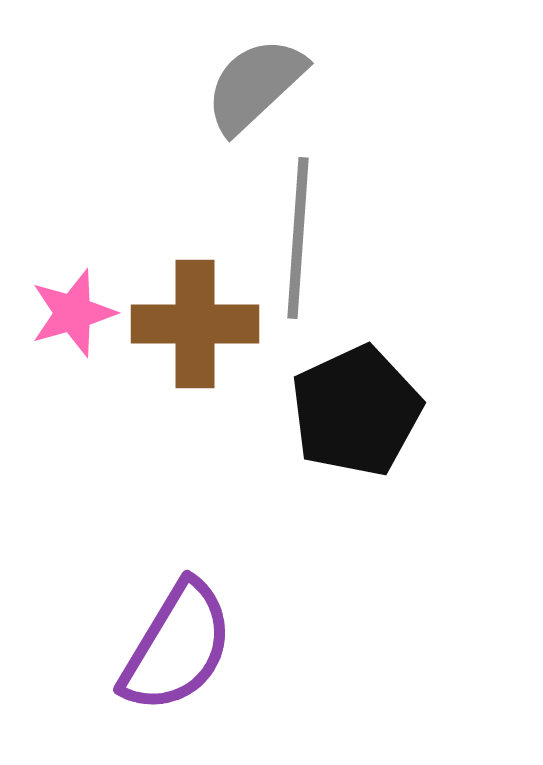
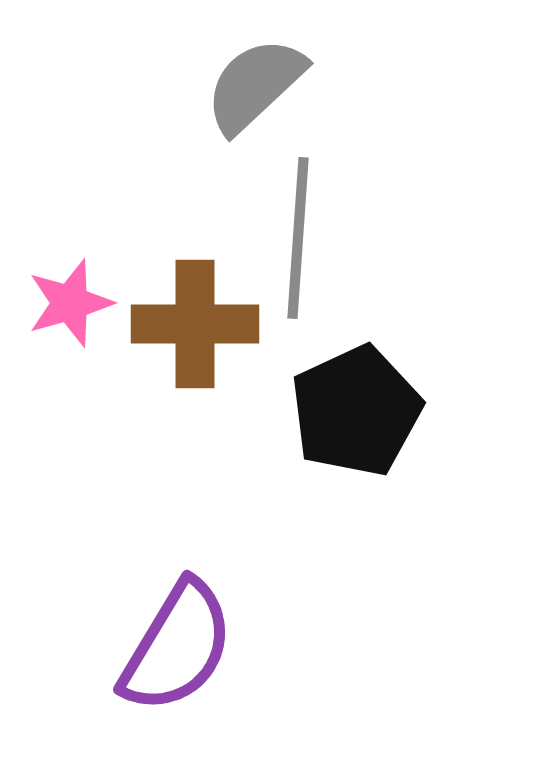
pink star: moved 3 px left, 10 px up
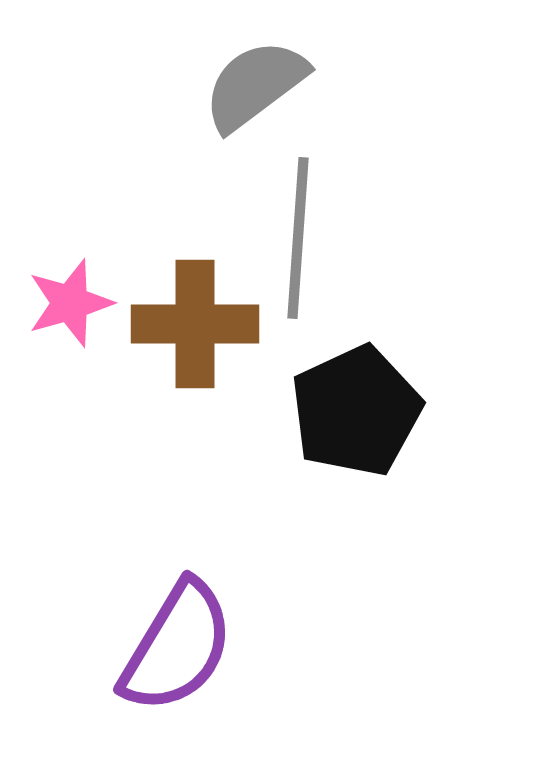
gray semicircle: rotated 6 degrees clockwise
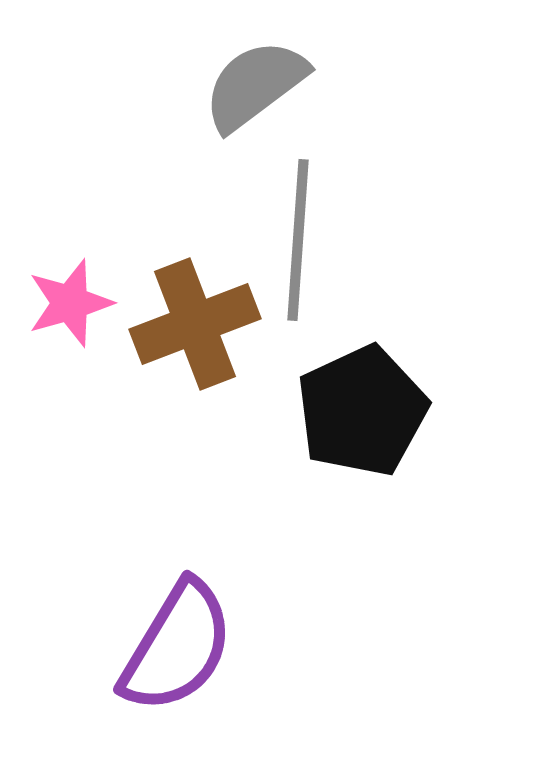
gray line: moved 2 px down
brown cross: rotated 21 degrees counterclockwise
black pentagon: moved 6 px right
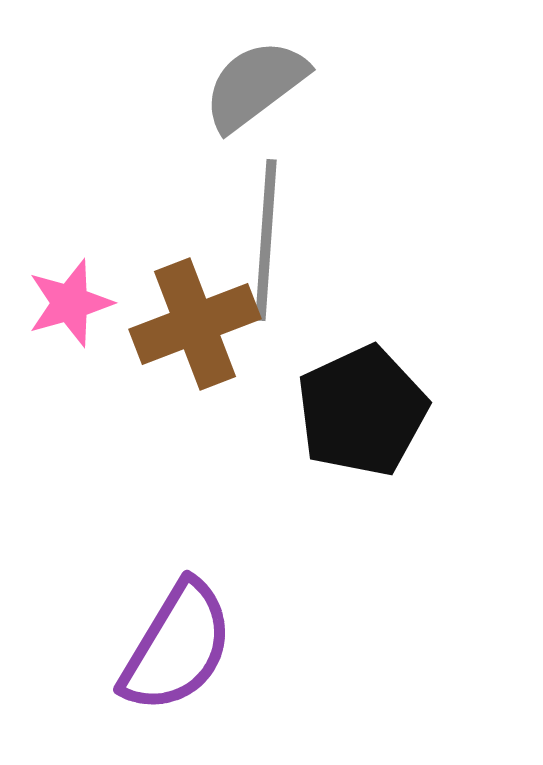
gray line: moved 32 px left
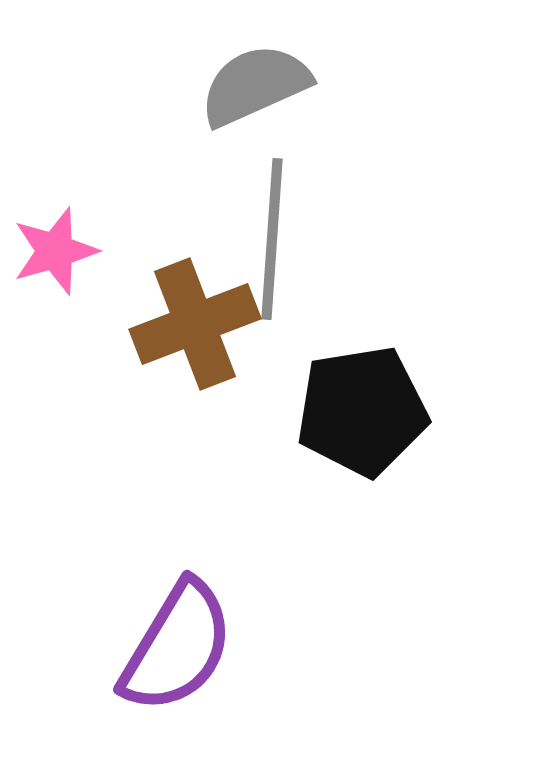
gray semicircle: rotated 13 degrees clockwise
gray line: moved 6 px right, 1 px up
pink star: moved 15 px left, 52 px up
black pentagon: rotated 16 degrees clockwise
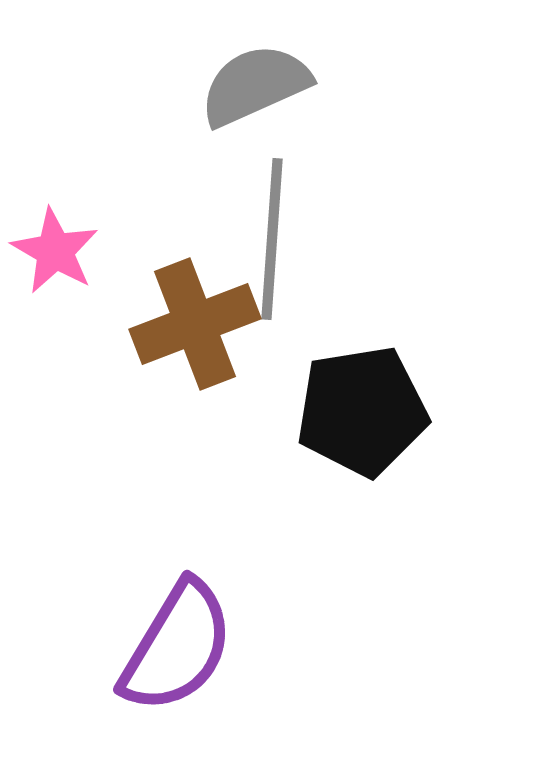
pink star: rotated 26 degrees counterclockwise
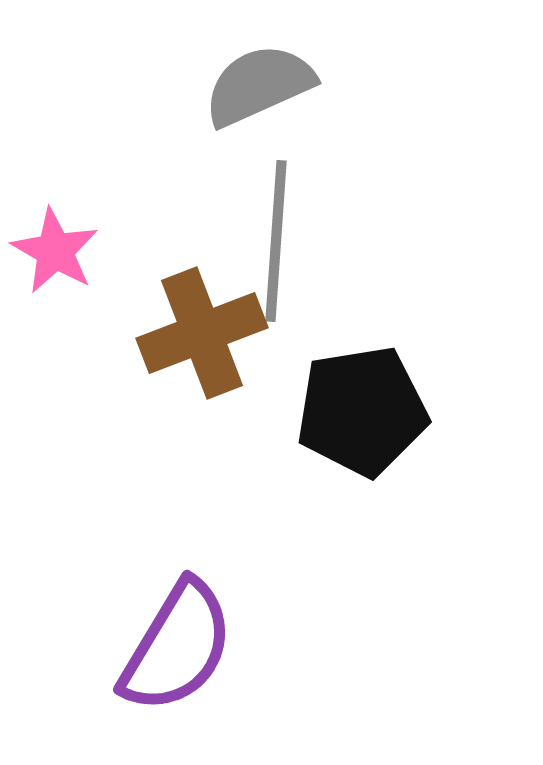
gray semicircle: moved 4 px right
gray line: moved 4 px right, 2 px down
brown cross: moved 7 px right, 9 px down
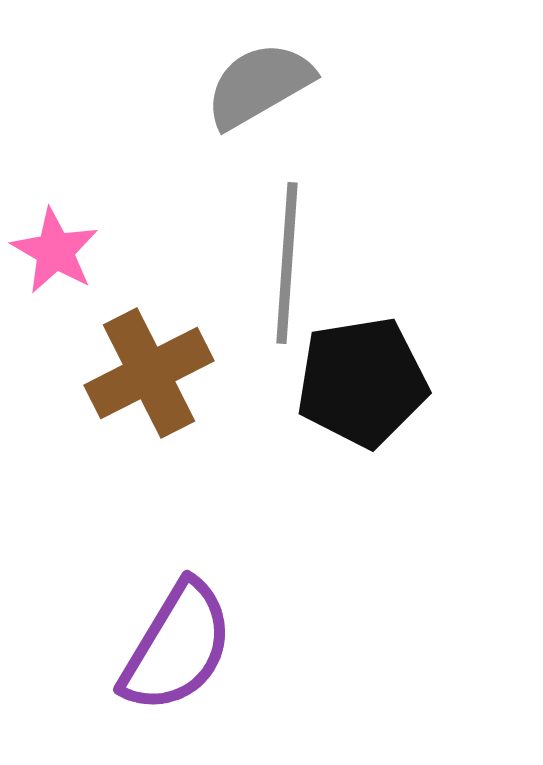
gray semicircle: rotated 6 degrees counterclockwise
gray line: moved 11 px right, 22 px down
brown cross: moved 53 px left, 40 px down; rotated 6 degrees counterclockwise
black pentagon: moved 29 px up
